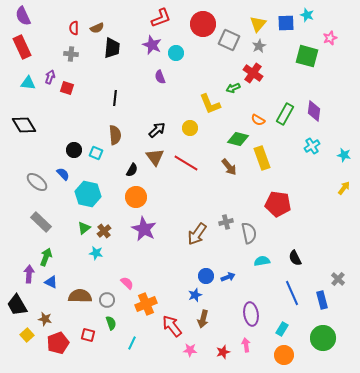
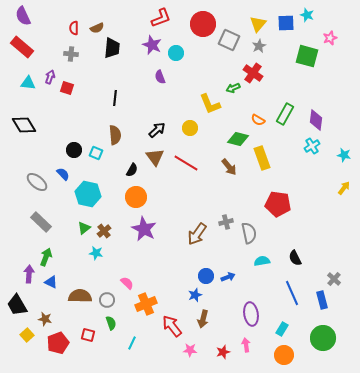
red rectangle at (22, 47): rotated 25 degrees counterclockwise
purple diamond at (314, 111): moved 2 px right, 9 px down
gray cross at (338, 279): moved 4 px left
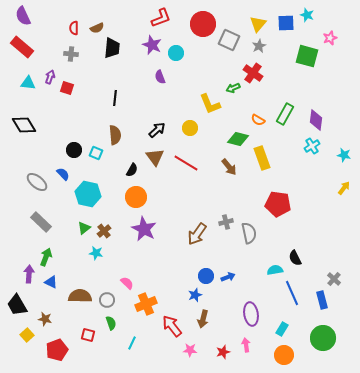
cyan semicircle at (262, 261): moved 13 px right, 9 px down
red pentagon at (58, 343): moved 1 px left, 7 px down
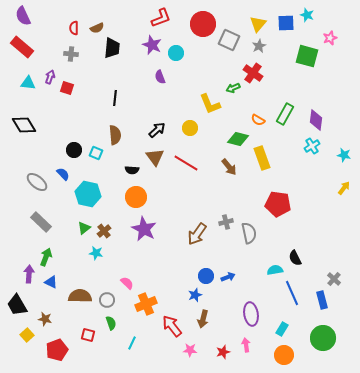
black semicircle at (132, 170): rotated 64 degrees clockwise
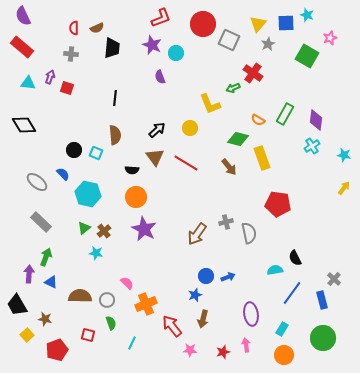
gray star at (259, 46): moved 9 px right, 2 px up
green square at (307, 56): rotated 15 degrees clockwise
blue line at (292, 293): rotated 60 degrees clockwise
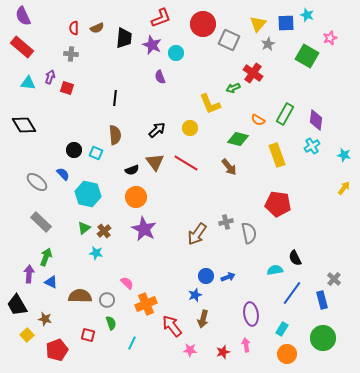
black trapezoid at (112, 48): moved 12 px right, 10 px up
brown triangle at (155, 157): moved 5 px down
yellow rectangle at (262, 158): moved 15 px right, 3 px up
black semicircle at (132, 170): rotated 24 degrees counterclockwise
orange circle at (284, 355): moved 3 px right, 1 px up
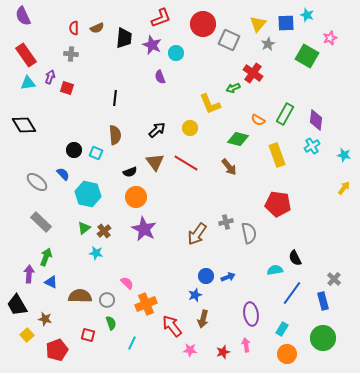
red rectangle at (22, 47): moved 4 px right, 8 px down; rotated 15 degrees clockwise
cyan triangle at (28, 83): rotated 14 degrees counterclockwise
black semicircle at (132, 170): moved 2 px left, 2 px down
blue rectangle at (322, 300): moved 1 px right, 1 px down
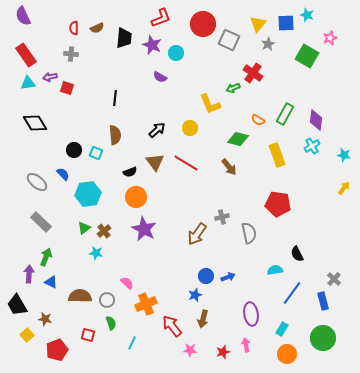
purple arrow at (50, 77): rotated 120 degrees counterclockwise
purple semicircle at (160, 77): rotated 40 degrees counterclockwise
black diamond at (24, 125): moved 11 px right, 2 px up
cyan hexagon at (88, 194): rotated 20 degrees counterclockwise
gray cross at (226, 222): moved 4 px left, 5 px up
black semicircle at (295, 258): moved 2 px right, 4 px up
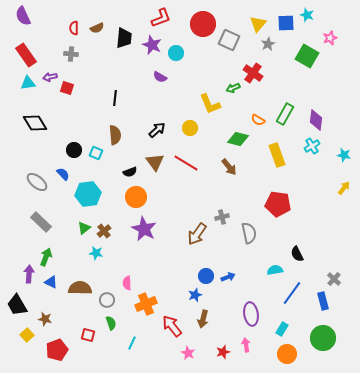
pink semicircle at (127, 283): rotated 136 degrees counterclockwise
brown semicircle at (80, 296): moved 8 px up
pink star at (190, 350): moved 2 px left, 3 px down; rotated 24 degrees clockwise
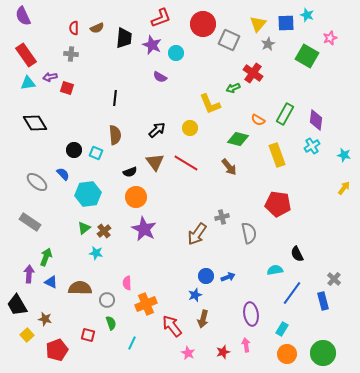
gray rectangle at (41, 222): moved 11 px left; rotated 10 degrees counterclockwise
green circle at (323, 338): moved 15 px down
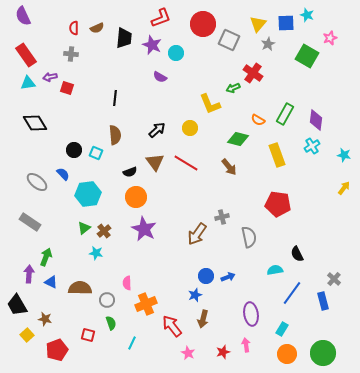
gray semicircle at (249, 233): moved 4 px down
